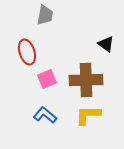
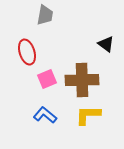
brown cross: moved 4 px left
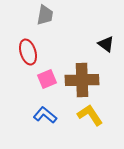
red ellipse: moved 1 px right
yellow L-shape: moved 2 px right; rotated 56 degrees clockwise
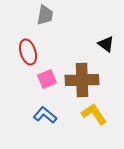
yellow L-shape: moved 4 px right, 1 px up
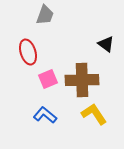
gray trapezoid: rotated 10 degrees clockwise
pink square: moved 1 px right
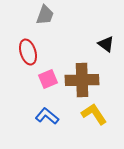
blue L-shape: moved 2 px right, 1 px down
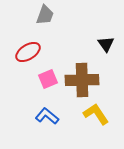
black triangle: rotated 18 degrees clockwise
red ellipse: rotated 75 degrees clockwise
yellow L-shape: moved 2 px right
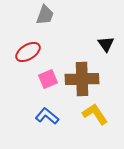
brown cross: moved 1 px up
yellow L-shape: moved 1 px left
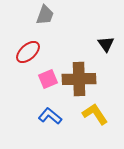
red ellipse: rotated 10 degrees counterclockwise
brown cross: moved 3 px left
blue L-shape: moved 3 px right
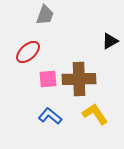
black triangle: moved 4 px right, 3 px up; rotated 36 degrees clockwise
pink square: rotated 18 degrees clockwise
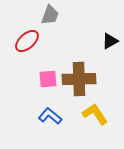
gray trapezoid: moved 5 px right
red ellipse: moved 1 px left, 11 px up
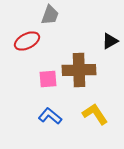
red ellipse: rotated 15 degrees clockwise
brown cross: moved 9 px up
